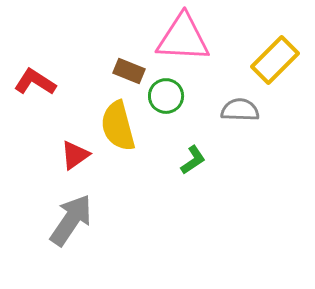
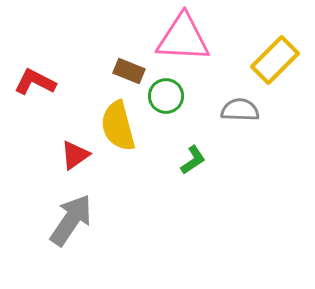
red L-shape: rotated 6 degrees counterclockwise
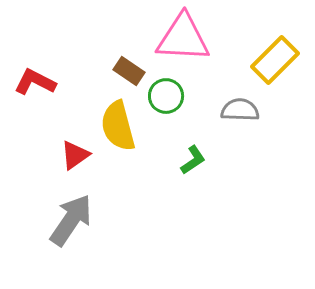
brown rectangle: rotated 12 degrees clockwise
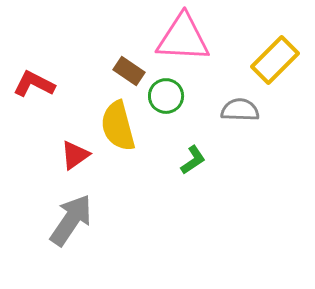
red L-shape: moved 1 px left, 2 px down
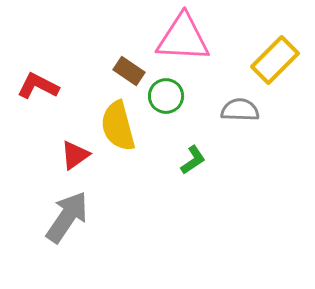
red L-shape: moved 4 px right, 2 px down
gray arrow: moved 4 px left, 3 px up
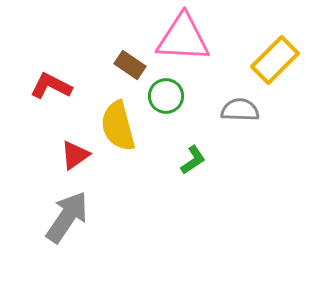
brown rectangle: moved 1 px right, 6 px up
red L-shape: moved 13 px right
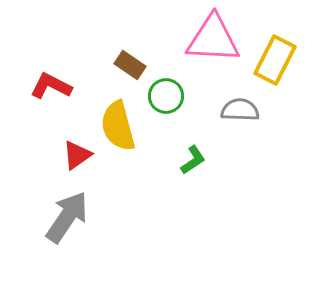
pink triangle: moved 30 px right, 1 px down
yellow rectangle: rotated 18 degrees counterclockwise
red triangle: moved 2 px right
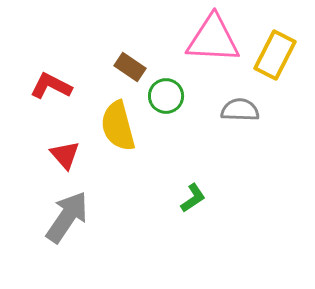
yellow rectangle: moved 5 px up
brown rectangle: moved 2 px down
red triangle: moved 12 px left; rotated 36 degrees counterclockwise
green L-shape: moved 38 px down
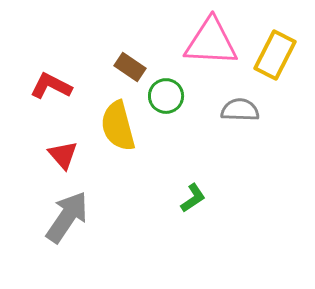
pink triangle: moved 2 px left, 3 px down
red triangle: moved 2 px left
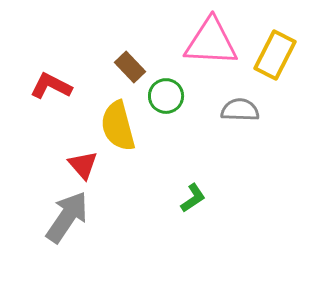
brown rectangle: rotated 12 degrees clockwise
red triangle: moved 20 px right, 10 px down
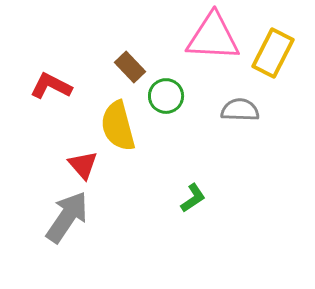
pink triangle: moved 2 px right, 5 px up
yellow rectangle: moved 2 px left, 2 px up
